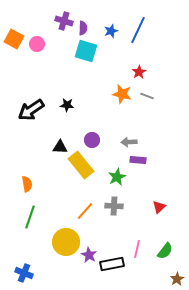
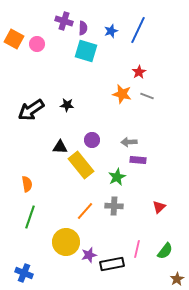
purple star: rotated 28 degrees clockwise
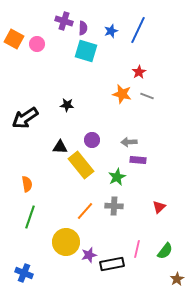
black arrow: moved 6 px left, 8 px down
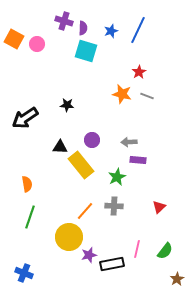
yellow circle: moved 3 px right, 5 px up
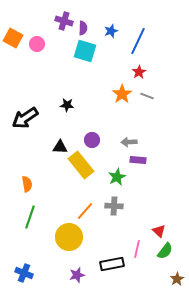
blue line: moved 11 px down
orange square: moved 1 px left, 1 px up
cyan square: moved 1 px left
orange star: rotated 24 degrees clockwise
red triangle: moved 24 px down; rotated 32 degrees counterclockwise
purple star: moved 12 px left, 20 px down
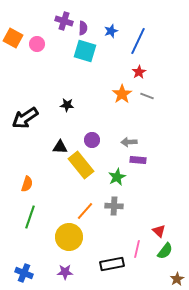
orange semicircle: rotated 28 degrees clockwise
purple star: moved 12 px left, 3 px up; rotated 14 degrees clockwise
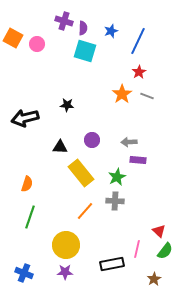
black arrow: rotated 20 degrees clockwise
yellow rectangle: moved 8 px down
gray cross: moved 1 px right, 5 px up
yellow circle: moved 3 px left, 8 px down
brown star: moved 23 px left
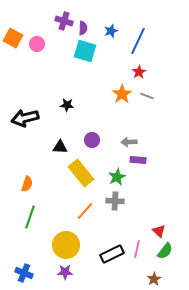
black rectangle: moved 10 px up; rotated 15 degrees counterclockwise
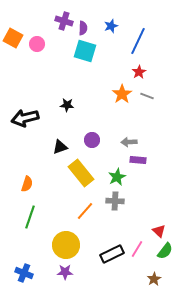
blue star: moved 5 px up
black triangle: rotated 21 degrees counterclockwise
pink line: rotated 18 degrees clockwise
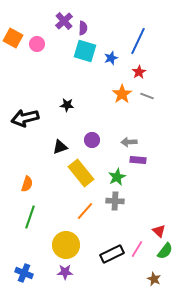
purple cross: rotated 30 degrees clockwise
blue star: moved 32 px down
brown star: rotated 16 degrees counterclockwise
